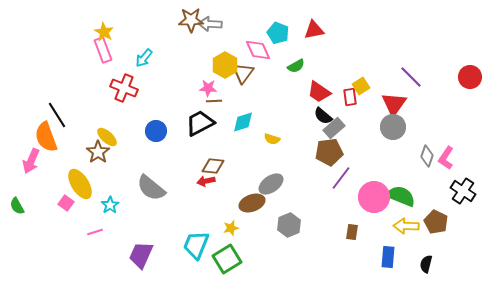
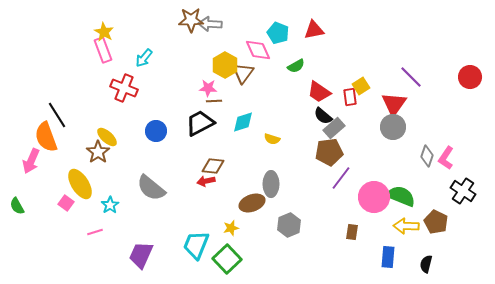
gray ellipse at (271, 184): rotated 55 degrees counterclockwise
green square at (227, 259): rotated 12 degrees counterclockwise
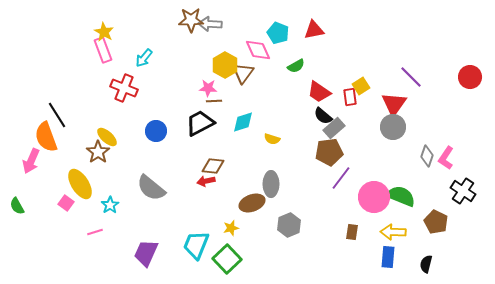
yellow arrow at (406, 226): moved 13 px left, 6 px down
purple trapezoid at (141, 255): moved 5 px right, 2 px up
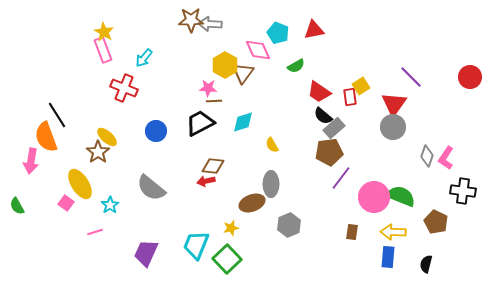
yellow semicircle at (272, 139): moved 6 px down; rotated 42 degrees clockwise
pink arrow at (31, 161): rotated 15 degrees counterclockwise
black cross at (463, 191): rotated 25 degrees counterclockwise
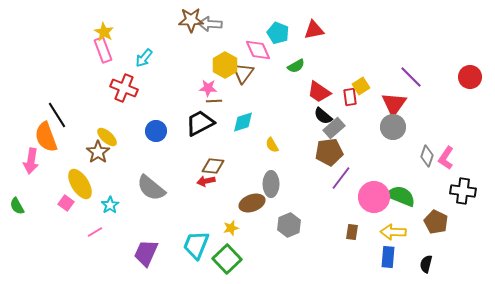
pink line at (95, 232): rotated 14 degrees counterclockwise
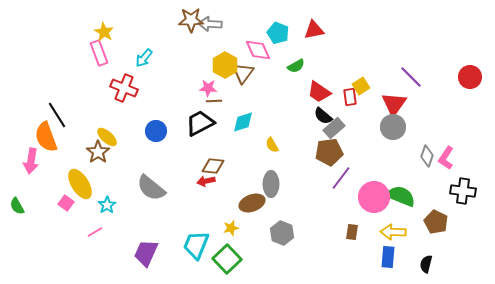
pink rectangle at (103, 50): moved 4 px left, 3 px down
cyan star at (110, 205): moved 3 px left
gray hexagon at (289, 225): moved 7 px left, 8 px down; rotated 15 degrees counterclockwise
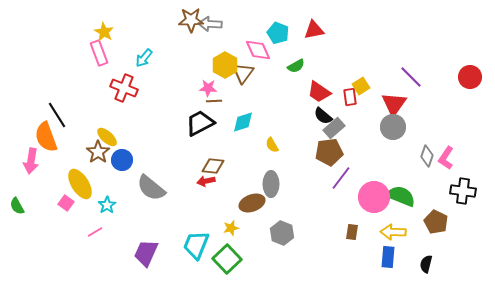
blue circle at (156, 131): moved 34 px left, 29 px down
